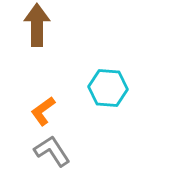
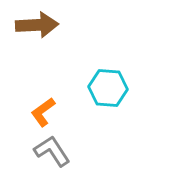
brown arrow: rotated 87 degrees clockwise
orange L-shape: moved 1 px down
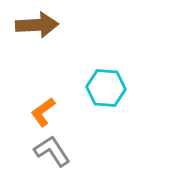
cyan hexagon: moved 2 px left
